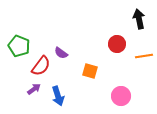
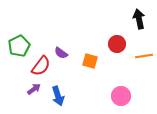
green pentagon: rotated 25 degrees clockwise
orange square: moved 10 px up
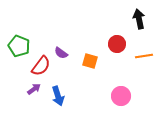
green pentagon: rotated 25 degrees counterclockwise
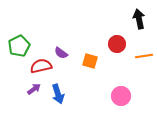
green pentagon: rotated 25 degrees clockwise
red semicircle: rotated 140 degrees counterclockwise
blue arrow: moved 2 px up
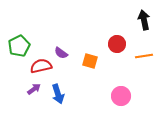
black arrow: moved 5 px right, 1 px down
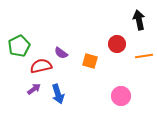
black arrow: moved 5 px left
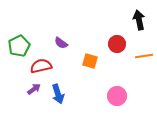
purple semicircle: moved 10 px up
pink circle: moved 4 px left
